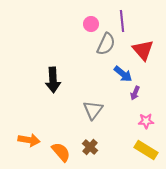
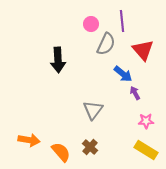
black arrow: moved 5 px right, 20 px up
purple arrow: rotated 128 degrees clockwise
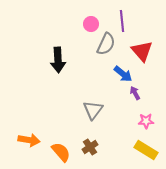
red triangle: moved 1 px left, 1 px down
brown cross: rotated 14 degrees clockwise
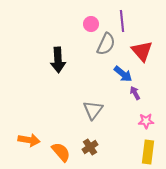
yellow rectangle: moved 2 px right, 2 px down; rotated 65 degrees clockwise
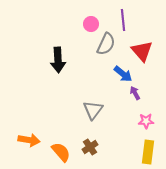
purple line: moved 1 px right, 1 px up
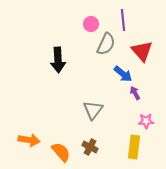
brown cross: rotated 28 degrees counterclockwise
yellow rectangle: moved 14 px left, 5 px up
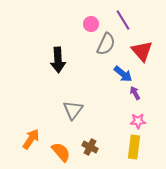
purple line: rotated 25 degrees counterclockwise
gray triangle: moved 20 px left
pink star: moved 8 px left
orange arrow: moved 2 px right, 1 px up; rotated 65 degrees counterclockwise
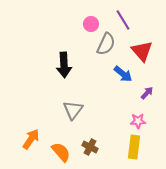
black arrow: moved 6 px right, 5 px down
purple arrow: moved 12 px right; rotated 72 degrees clockwise
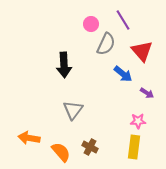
purple arrow: rotated 80 degrees clockwise
orange arrow: moved 2 px left, 1 px up; rotated 115 degrees counterclockwise
